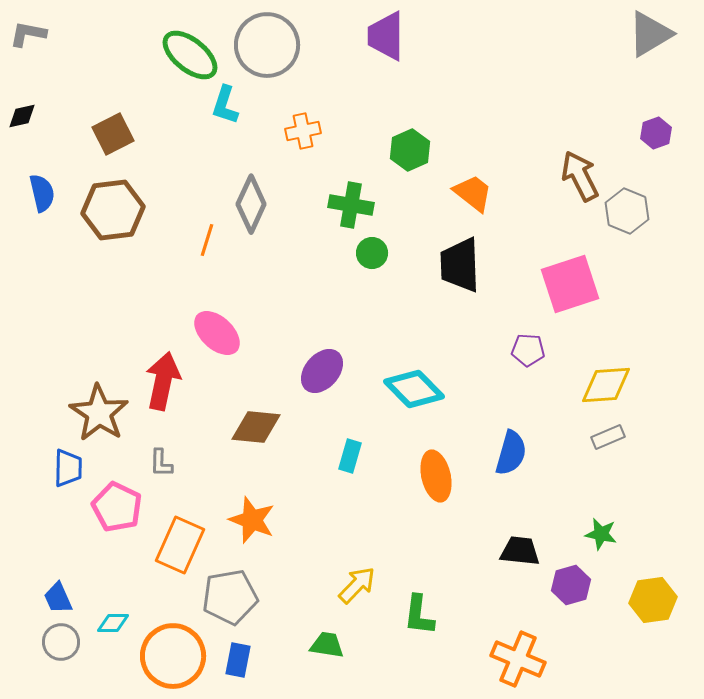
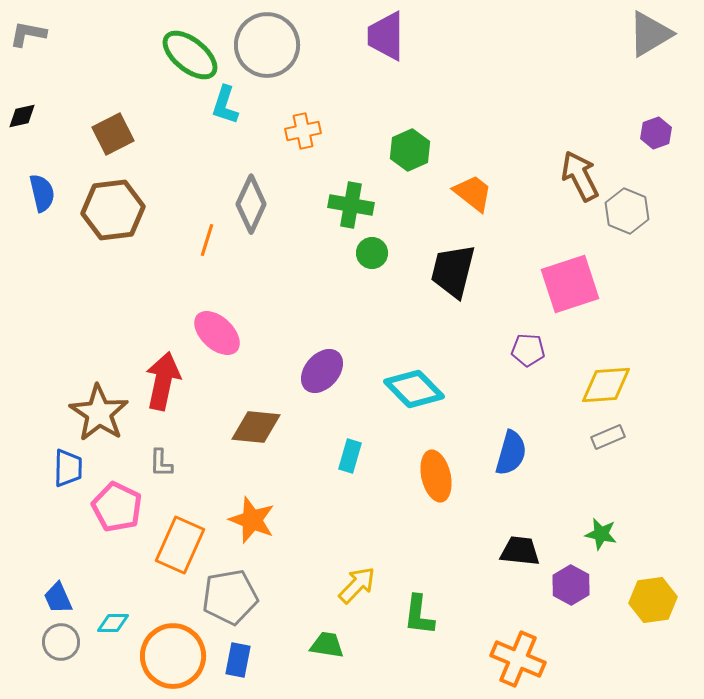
black trapezoid at (460, 265): moved 7 px left, 6 px down; rotated 16 degrees clockwise
purple hexagon at (571, 585): rotated 15 degrees counterclockwise
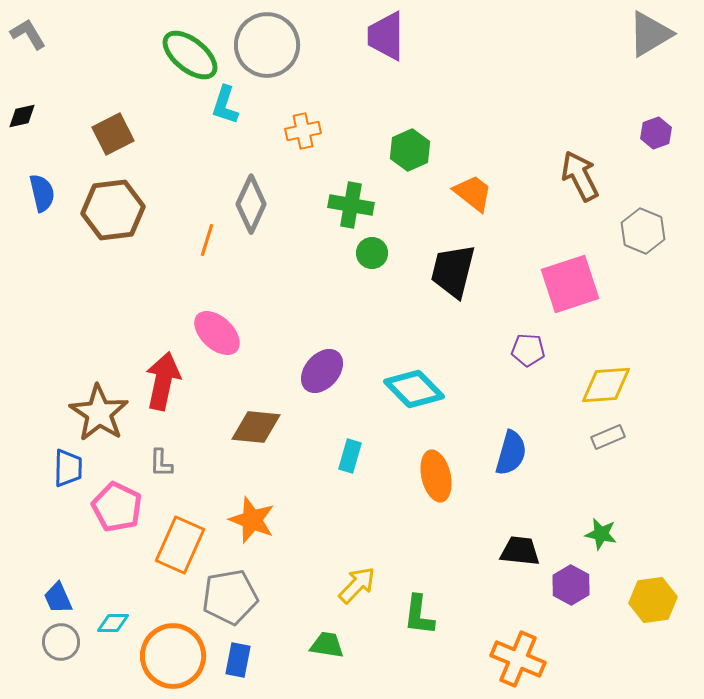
gray L-shape at (28, 34): rotated 48 degrees clockwise
gray hexagon at (627, 211): moved 16 px right, 20 px down
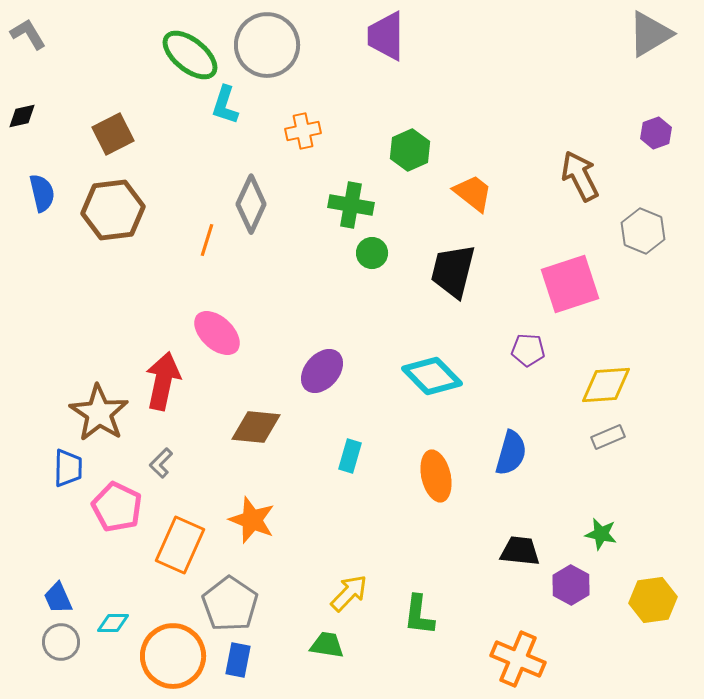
cyan diamond at (414, 389): moved 18 px right, 13 px up
gray L-shape at (161, 463): rotated 44 degrees clockwise
yellow arrow at (357, 585): moved 8 px left, 8 px down
gray pentagon at (230, 597): moved 7 px down; rotated 28 degrees counterclockwise
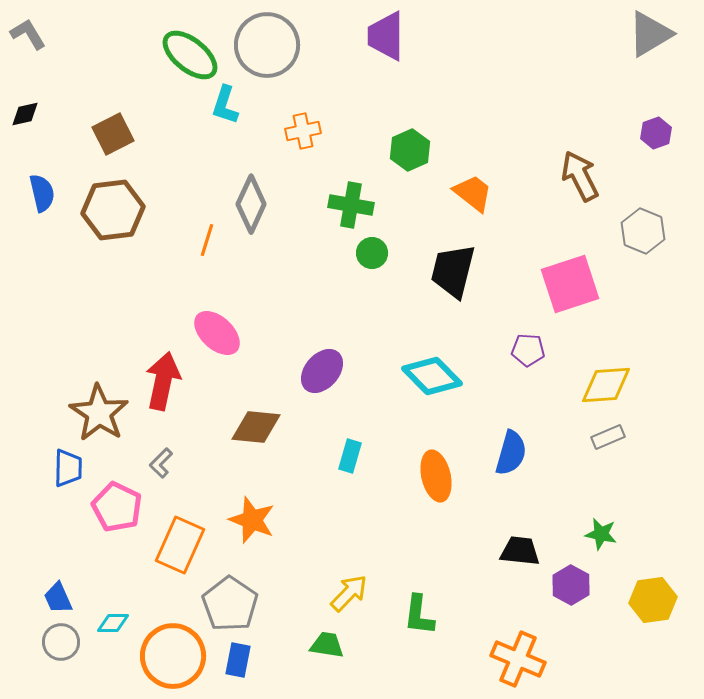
black diamond at (22, 116): moved 3 px right, 2 px up
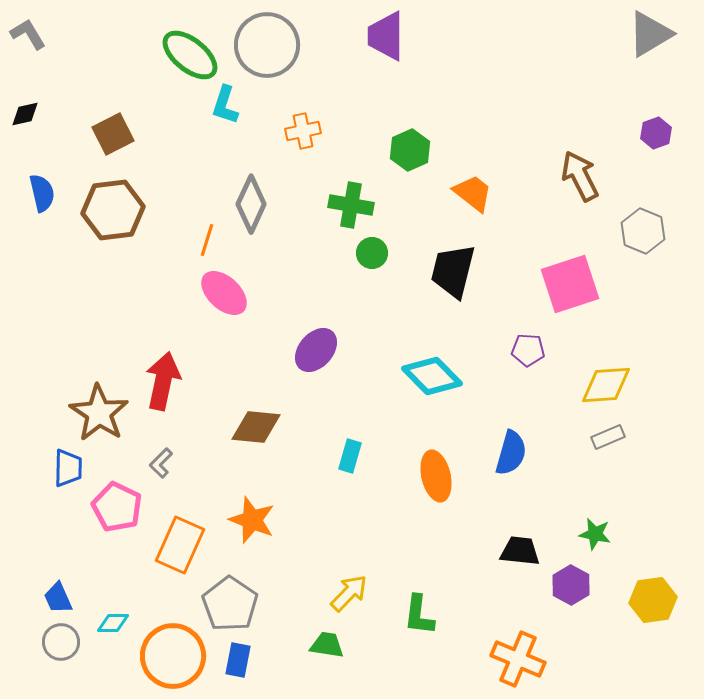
pink ellipse at (217, 333): moved 7 px right, 40 px up
purple ellipse at (322, 371): moved 6 px left, 21 px up
green star at (601, 534): moved 6 px left
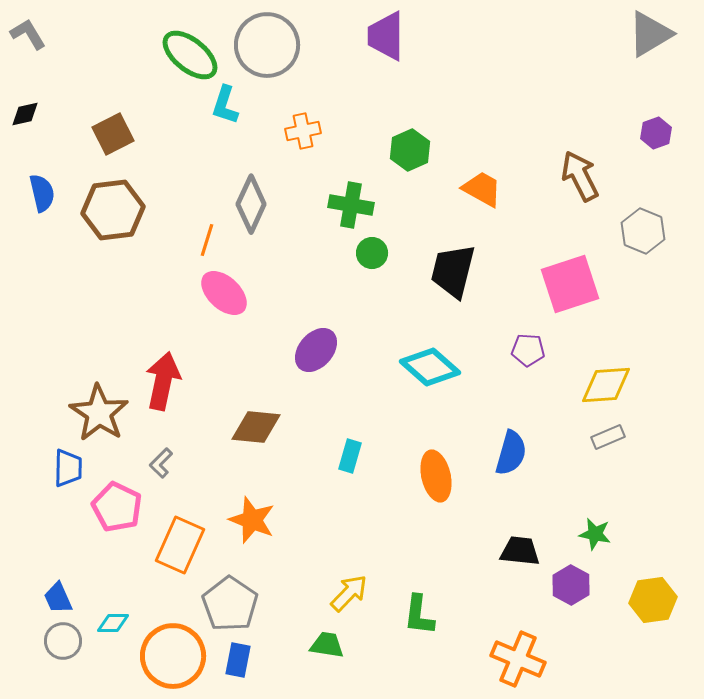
orange trapezoid at (473, 193): moved 9 px right, 4 px up; rotated 9 degrees counterclockwise
cyan diamond at (432, 376): moved 2 px left, 9 px up; rotated 4 degrees counterclockwise
gray circle at (61, 642): moved 2 px right, 1 px up
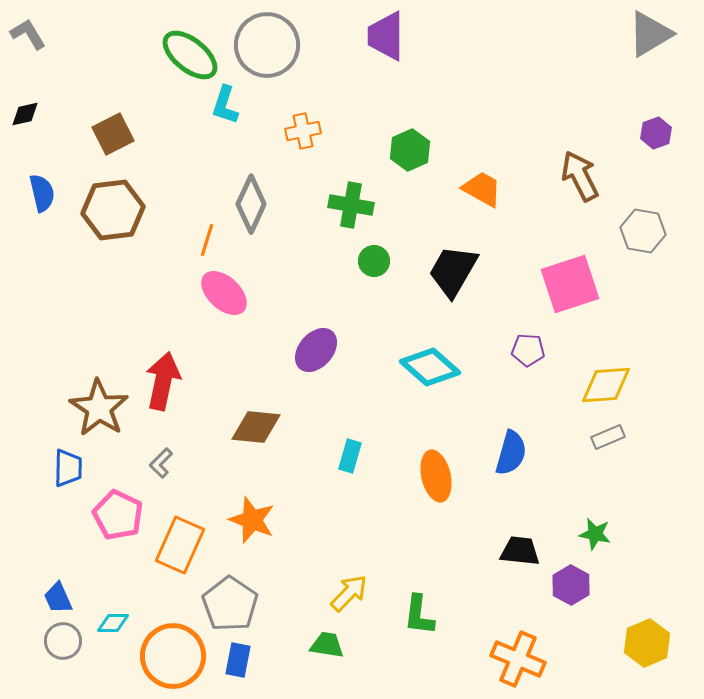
gray hexagon at (643, 231): rotated 12 degrees counterclockwise
green circle at (372, 253): moved 2 px right, 8 px down
black trapezoid at (453, 271): rotated 16 degrees clockwise
brown star at (99, 413): moved 5 px up
pink pentagon at (117, 507): moved 1 px right, 8 px down
yellow hexagon at (653, 600): moved 6 px left, 43 px down; rotated 15 degrees counterclockwise
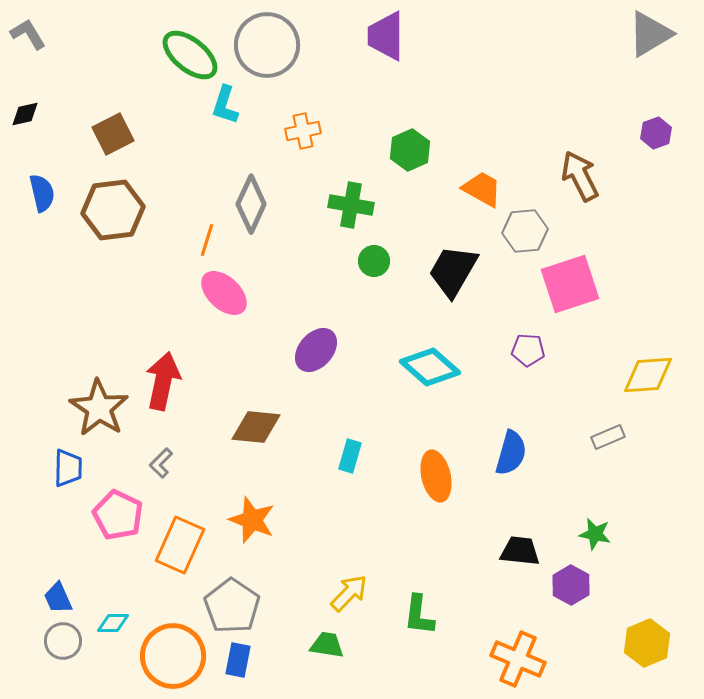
gray hexagon at (643, 231): moved 118 px left; rotated 15 degrees counterclockwise
yellow diamond at (606, 385): moved 42 px right, 10 px up
gray pentagon at (230, 604): moved 2 px right, 2 px down
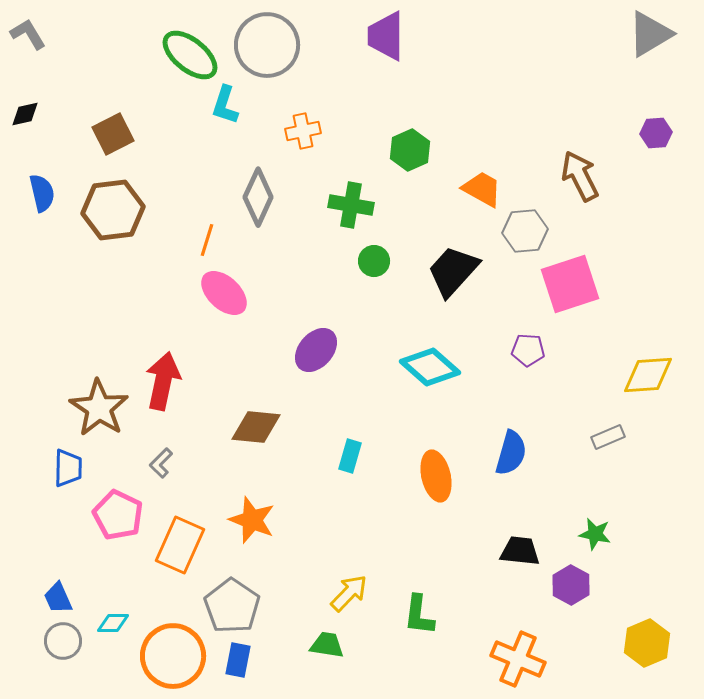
purple hexagon at (656, 133): rotated 16 degrees clockwise
gray diamond at (251, 204): moved 7 px right, 7 px up
black trapezoid at (453, 271): rotated 12 degrees clockwise
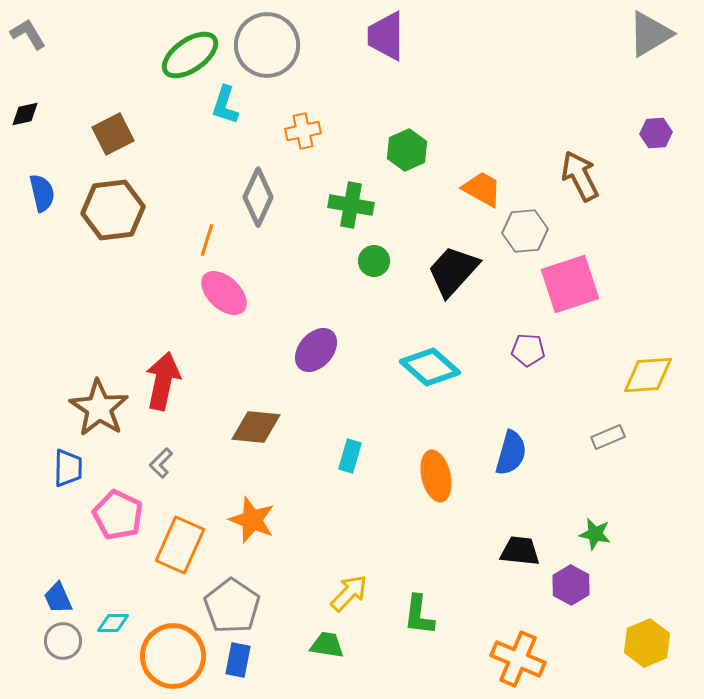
green ellipse at (190, 55): rotated 74 degrees counterclockwise
green hexagon at (410, 150): moved 3 px left
